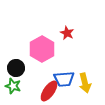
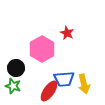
yellow arrow: moved 1 px left, 1 px down
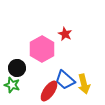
red star: moved 2 px left, 1 px down
black circle: moved 1 px right
blue trapezoid: moved 1 px right, 1 px down; rotated 45 degrees clockwise
green star: moved 1 px left, 1 px up
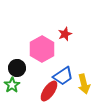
red star: rotated 24 degrees clockwise
blue trapezoid: moved 2 px left, 4 px up; rotated 75 degrees counterclockwise
green star: rotated 21 degrees clockwise
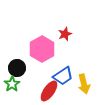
green star: moved 1 px up
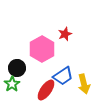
red ellipse: moved 3 px left, 1 px up
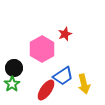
black circle: moved 3 px left
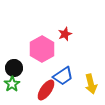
yellow arrow: moved 7 px right
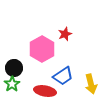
red ellipse: moved 1 px left, 1 px down; rotated 65 degrees clockwise
